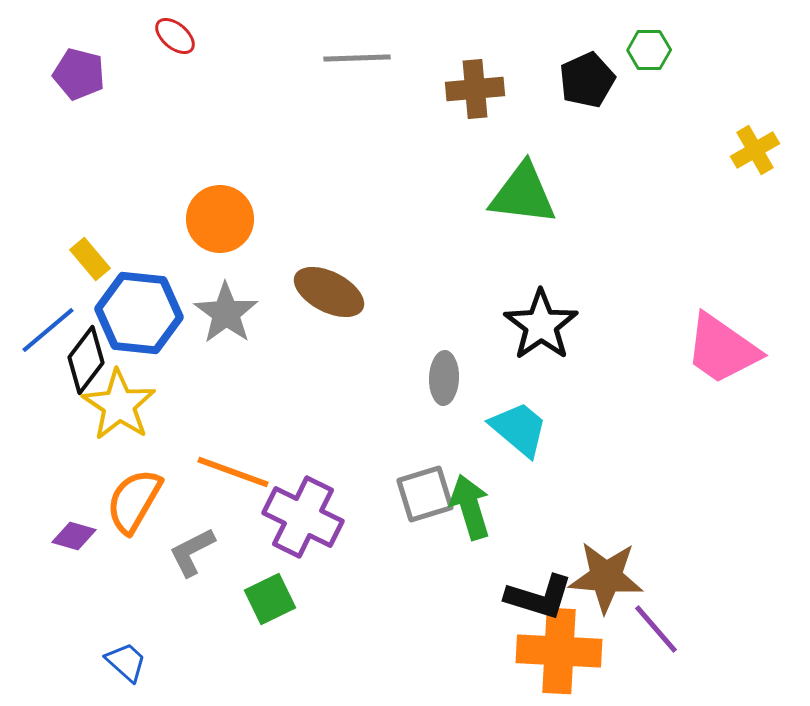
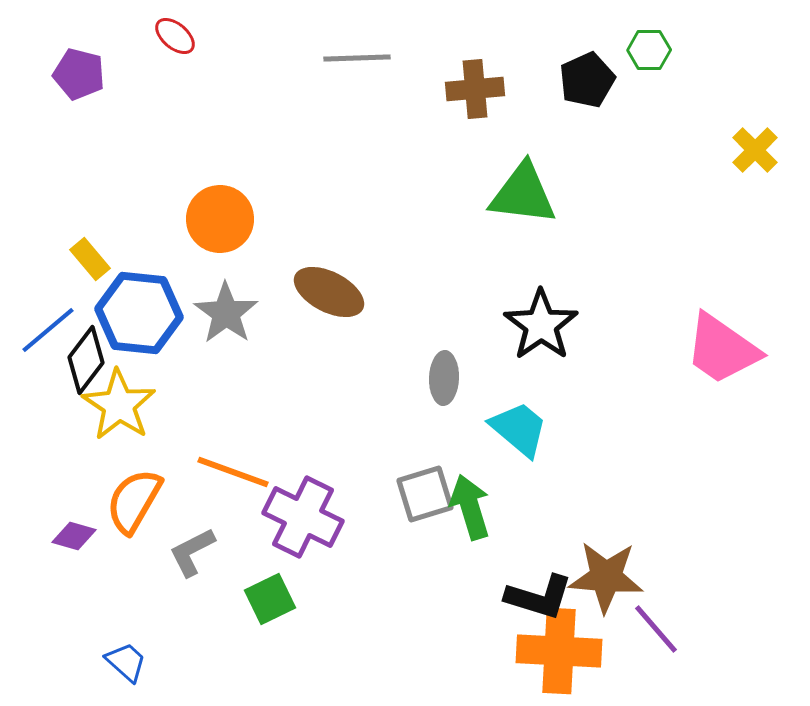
yellow cross: rotated 15 degrees counterclockwise
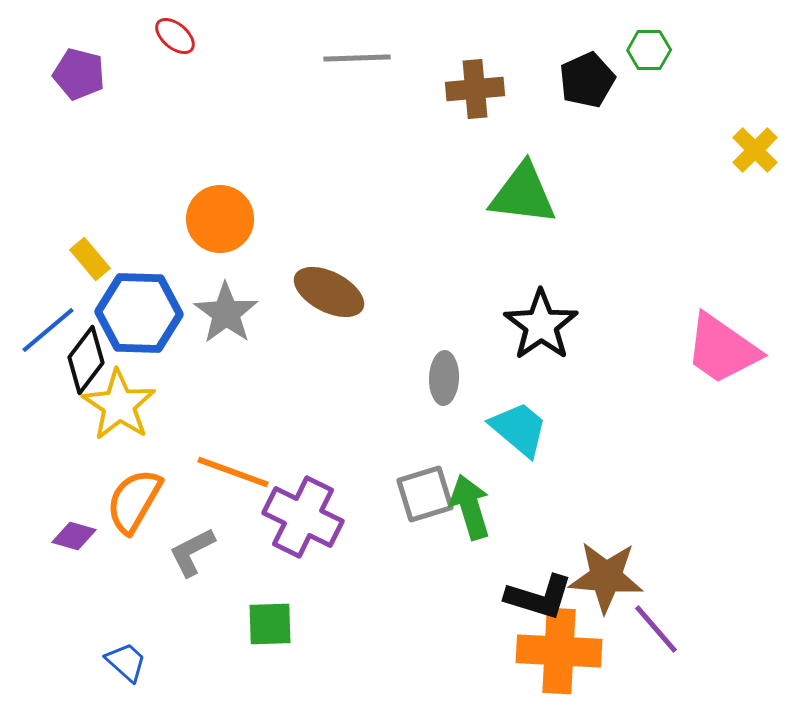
blue hexagon: rotated 4 degrees counterclockwise
green square: moved 25 px down; rotated 24 degrees clockwise
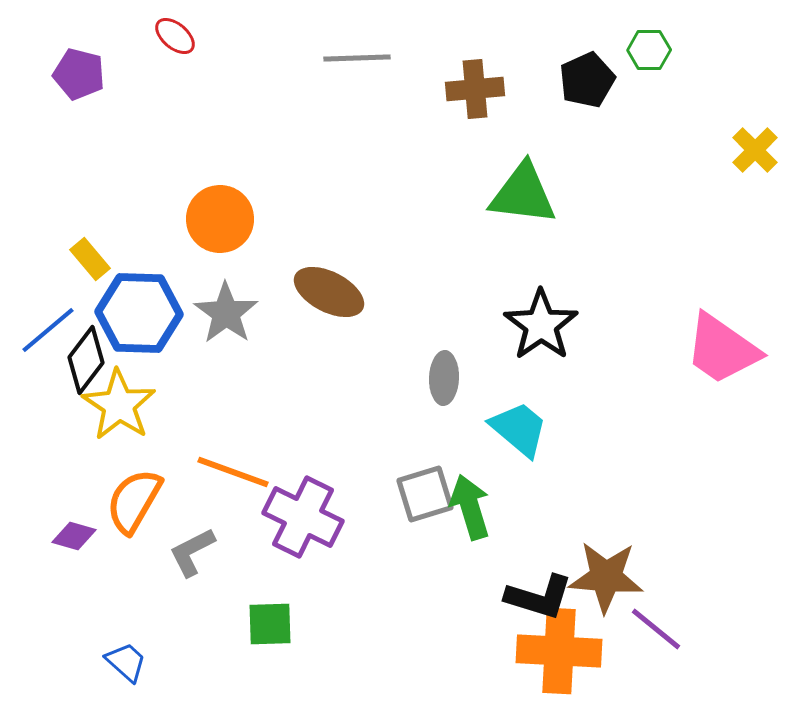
purple line: rotated 10 degrees counterclockwise
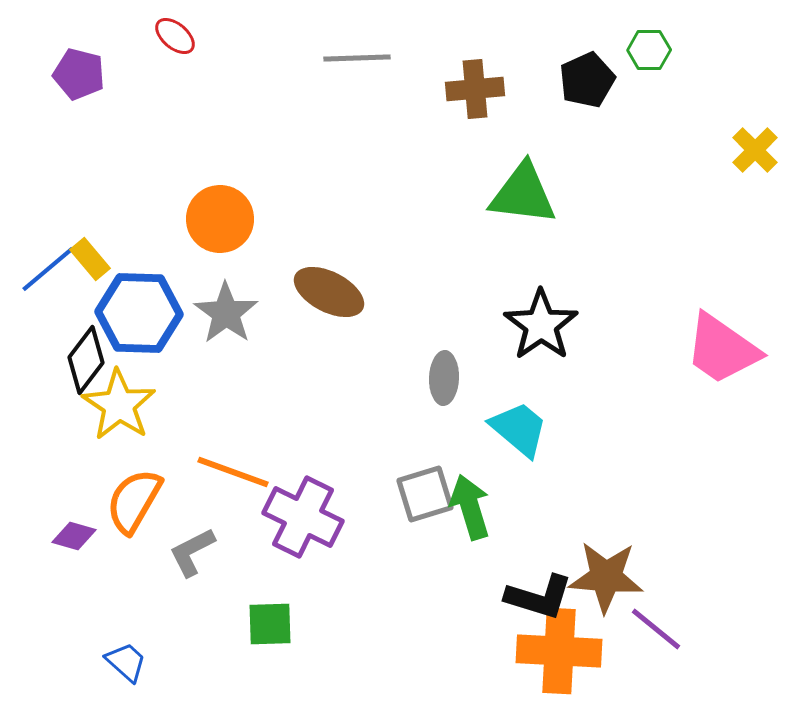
blue line: moved 61 px up
